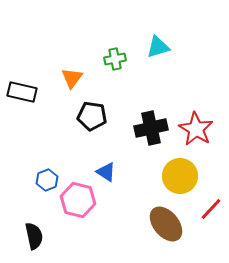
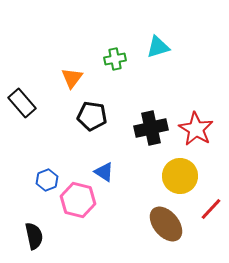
black rectangle: moved 11 px down; rotated 36 degrees clockwise
blue triangle: moved 2 px left
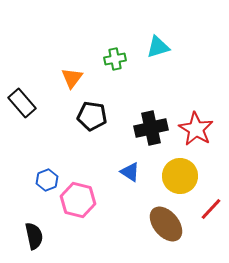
blue triangle: moved 26 px right
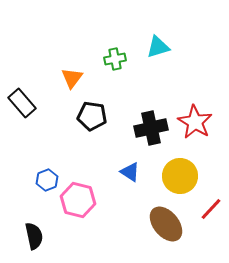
red star: moved 1 px left, 7 px up
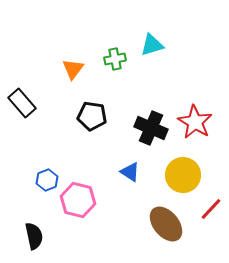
cyan triangle: moved 6 px left, 2 px up
orange triangle: moved 1 px right, 9 px up
black cross: rotated 36 degrees clockwise
yellow circle: moved 3 px right, 1 px up
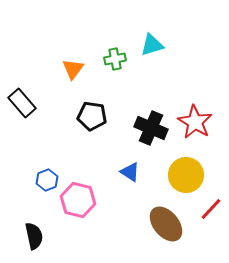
yellow circle: moved 3 px right
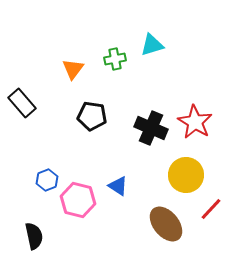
blue triangle: moved 12 px left, 14 px down
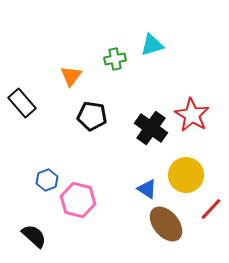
orange triangle: moved 2 px left, 7 px down
red star: moved 3 px left, 7 px up
black cross: rotated 12 degrees clockwise
blue triangle: moved 29 px right, 3 px down
black semicircle: rotated 36 degrees counterclockwise
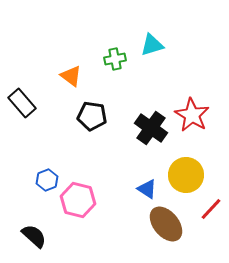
orange triangle: rotated 30 degrees counterclockwise
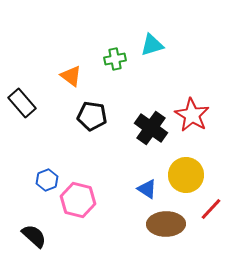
brown ellipse: rotated 51 degrees counterclockwise
